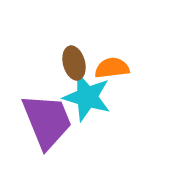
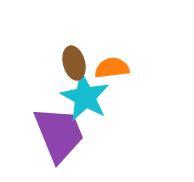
cyan star: moved 2 px left; rotated 12 degrees clockwise
purple trapezoid: moved 12 px right, 13 px down
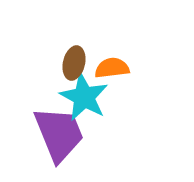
brown ellipse: rotated 28 degrees clockwise
cyan star: moved 1 px left
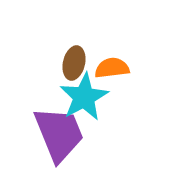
cyan star: rotated 15 degrees clockwise
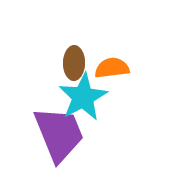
brown ellipse: rotated 12 degrees counterclockwise
cyan star: moved 1 px left
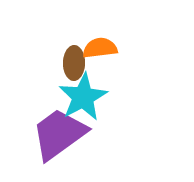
orange semicircle: moved 12 px left, 20 px up
purple trapezoid: rotated 104 degrees counterclockwise
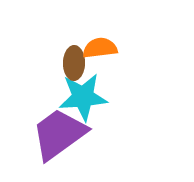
cyan star: rotated 24 degrees clockwise
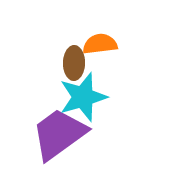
orange semicircle: moved 4 px up
cyan star: rotated 12 degrees counterclockwise
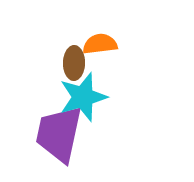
purple trapezoid: rotated 42 degrees counterclockwise
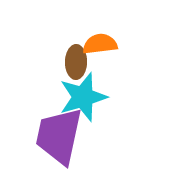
brown ellipse: moved 2 px right, 1 px up
purple trapezoid: moved 2 px down
